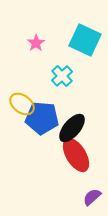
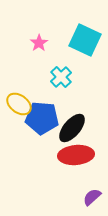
pink star: moved 3 px right
cyan cross: moved 1 px left, 1 px down
yellow ellipse: moved 3 px left
red ellipse: rotated 64 degrees counterclockwise
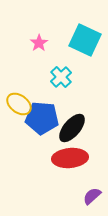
red ellipse: moved 6 px left, 3 px down
purple semicircle: moved 1 px up
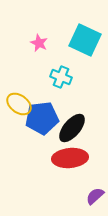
pink star: rotated 12 degrees counterclockwise
cyan cross: rotated 25 degrees counterclockwise
blue pentagon: rotated 12 degrees counterclockwise
purple semicircle: moved 3 px right
